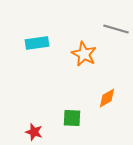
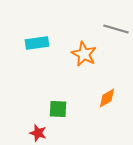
green square: moved 14 px left, 9 px up
red star: moved 4 px right, 1 px down
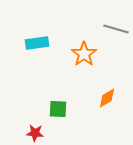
orange star: rotated 10 degrees clockwise
red star: moved 3 px left; rotated 12 degrees counterclockwise
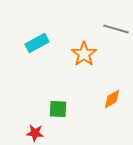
cyan rectangle: rotated 20 degrees counterclockwise
orange diamond: moved 5 px right, 1 px down
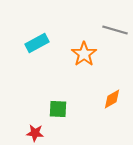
gray line: moved 1 px left, 1 px down
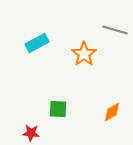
orange diamond: moved 13 px down
red star: moved 4 px left
